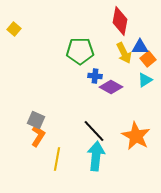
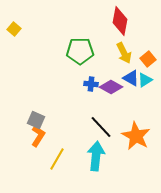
blue triangle: moved 9 px left, 31 px down; rotated 30 degrees clockwise
blue cross: moved 4 px left, 8 px down
black line: moved 7 px right, 4 px up
yellow line: rotated 20 degrees clockwise
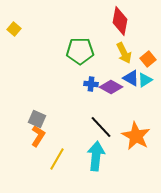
gray square: moved 1 px right, 1 px up
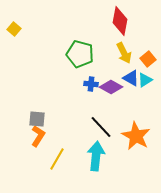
green pentagon: moved 3 px down; rotated 16 degrees clockwise
gray square: rotated 18 degrees counterclockwise
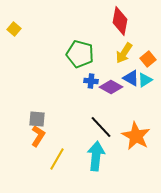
yellow arrow: rotated 60 degrees clockwise
blue cross: moved 3 px up
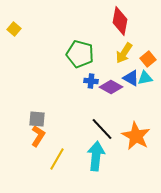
cyan triangle: moved 2 px up; rotated 21 degrees clockwise
black line: moved 1 px right, 2 px down
